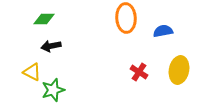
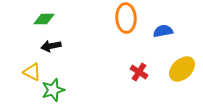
yellow ellipse: moved 3 px right, 1 px up; rotated 36 degrees clockwise
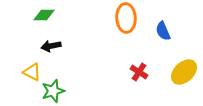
green diamond: moved 4 px up
blue semicircle: rotated 102 degrees counterclockwise
yellow ellipse: moved 2 px right, 3 px down
green star: moved 1 px down
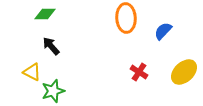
green diamond: moved 1 px right, 1 px up
blue semicircle: rotated 66 degrees clockwise
black arrow: rotated 60 degrees clockwise
